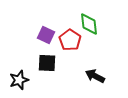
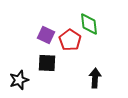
black arrow: moved 2 px down; rotated 66 degrees clockwise
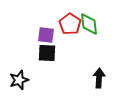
purple square: rotated 18 degrees counterclockwise
red pentagon: moved 16 px up
black square: moved 10 px up
black arrow: moved 4 px right
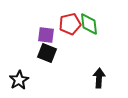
red pentagon: rotated 25 degrees clockwise
black square: rotated 18 degrees clockwise
black star: rotated 12 degrees counterclockwise
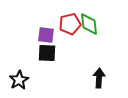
black square: rotated 18 degrees counterclockwise
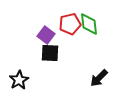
purple square: rotated 30 degrees clockwise
black square: moved 3 px right
black arrow: rotated 138 degrees counterclockwise
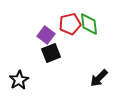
black square: moved 1 px right; rotated 24 degrees counterclockwise
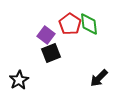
red pentagon: rotated 25 degrees counterclockwise
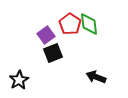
purple square: rotated 18 degrees clockwise
black square: moved 2 px right
black arrow: moved 3 px left, 1 px up; rotated 66 degrees clockwise
